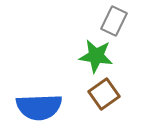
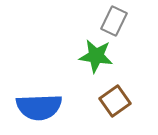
brown square: moved 11 px right, 7 px down
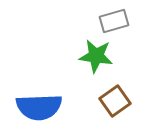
gray rectangle: rotated 48 degrees clockwise
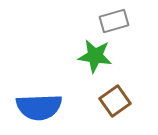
green star: moved 1 px left
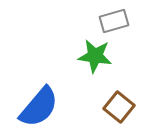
brown square: moved 4 px right, 6 px down; rotated 16 degrees counterclockwise
blue semicircle: rotated 48 degrees counterclockwise
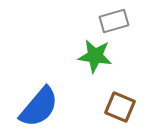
brown square: moved 1 px right; rotated 16 degrees counterclockwise
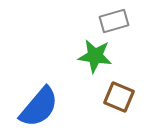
brown square: moved 1 px left, 10 px up
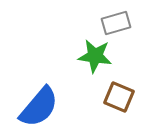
gray rectangle: moved 2 px right, 2 px down
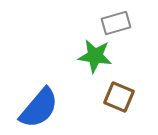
blue semicircle: moved 1 px down
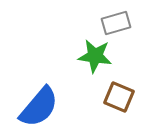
blue semicircle: moved 1 px up
